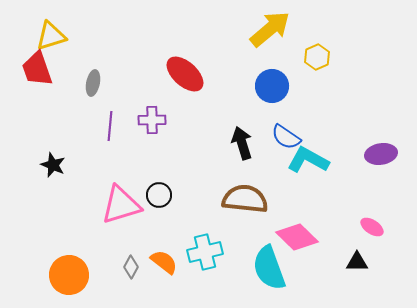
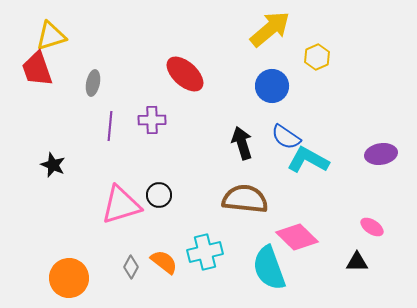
orange circle: moved 3 px down
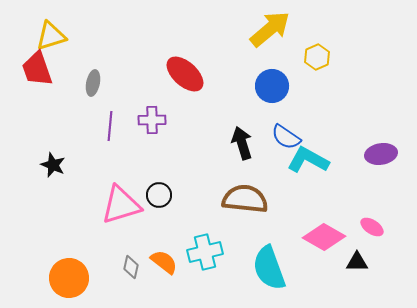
pink diamond: moved 27 px right; rotated 15 degrees counterclockwise
gray diamond: rotated 15 degrees counterclockwise
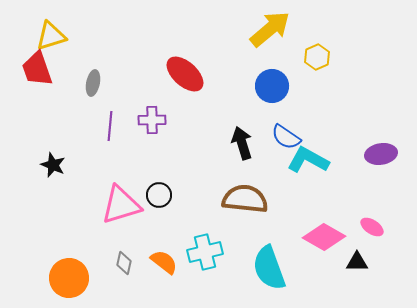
gray diamond: moved 7 px left, 4 px up
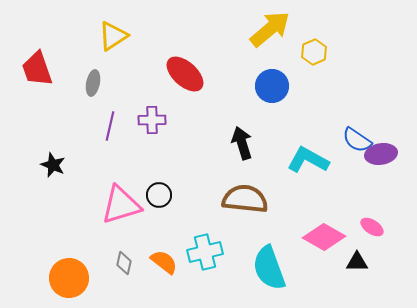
yellow triangle: moved 62 px right; rotated 16 degrees counterclockwise
yellow hexagon: moved 3 px left, 5 px up
purple line: rotated 8 degrees clockwise
blue semicircle: moved 71 px right, 3 px down
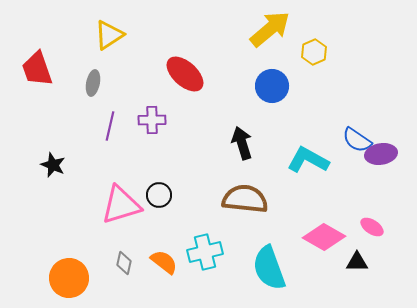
yellow triangle: moved 4 px left, 1 px up
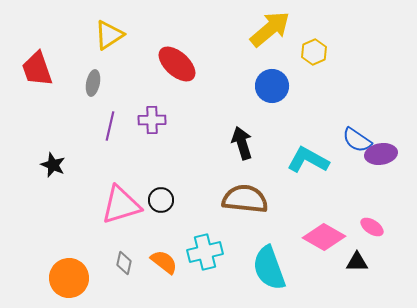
red ellipse: moved 8 px left, 10 px up
black circle: moved 2 px right, 5 px down
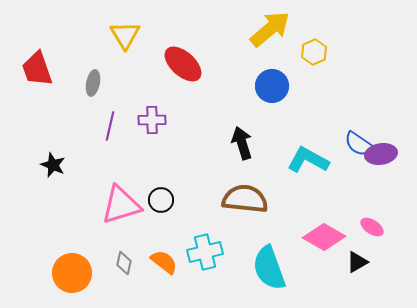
yellow triangle: moved 16 px right; rotated 28 degrees counterclockwise
red ellipse: moved 6 px right
blue semicircle: moved 2 px right, 4 px down
black triangle: rotated 30 degrees counterclockwise
orange circle: moved 3 px right, 5 px up
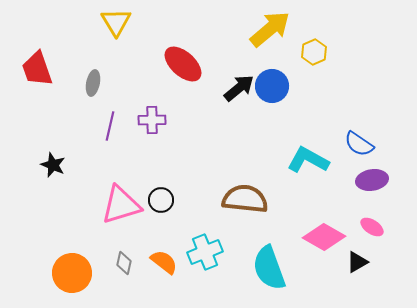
yellow triangle: moved 9 px left, 13 px up
black arrow: moved 3 px left, 55 px up; rotated 68 degrees clockwise
purple ellipse: moved 9 px left, 26 px down
cyan cross: rotated 8 degrees counterclockwise
